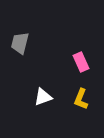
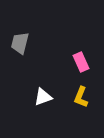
yellow L-shape: moved 2 px up
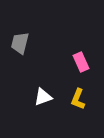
yellow L-shape: moved 3 px left, 2 px down
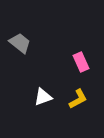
gray trapezoid: rotated 115 degrees clockwise
yellow L-shape: rotated 140 degrees counterclockwise
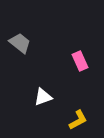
pink rectangle: moved 1 px left, 1 px up
yellow L-shape: moved 21 px down
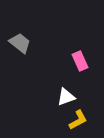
white triangle: moved 23 px right
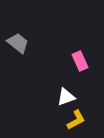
gray trapezoid: moved 2 px left
yellow L-shape: moved 2 px left
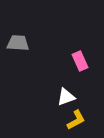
gray trapezoid: rotated 35 degrees counterclockwise
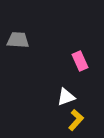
gray trapezoid: moved 3 px up
yellow L-shape: rotated 20 degrees counterclockwise
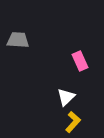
white triangle: rotated 24 degrees counterclockwise
yellow L-shape: moved 3 px left, 2 px down
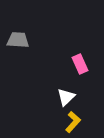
pink rectangle: moved 3 px down
